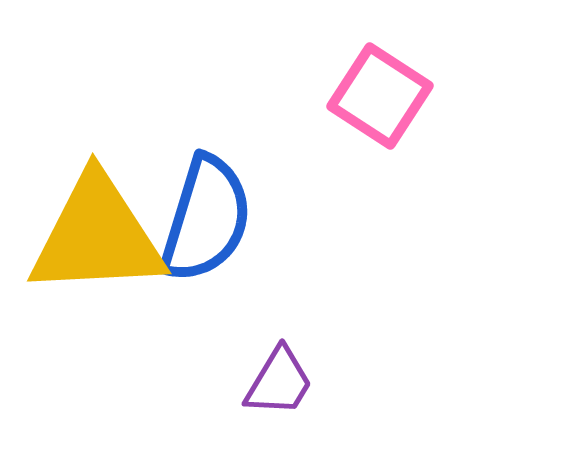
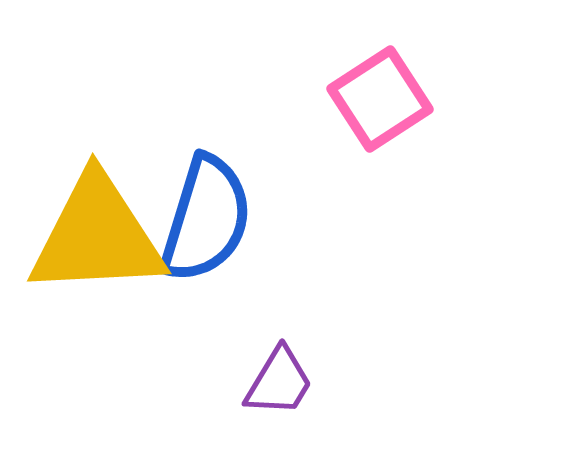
pink square: moved 3 px down; rotated 24 degrees clockwise
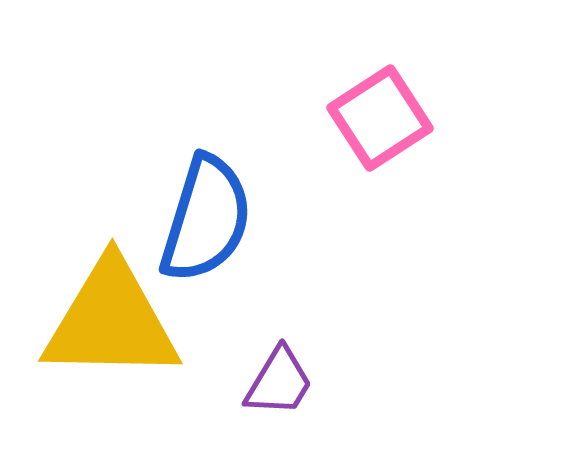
pink square: moved 19 px down
yellow triangle: moved 14 px right, 85 px down; rotated 4 degrees clockwise
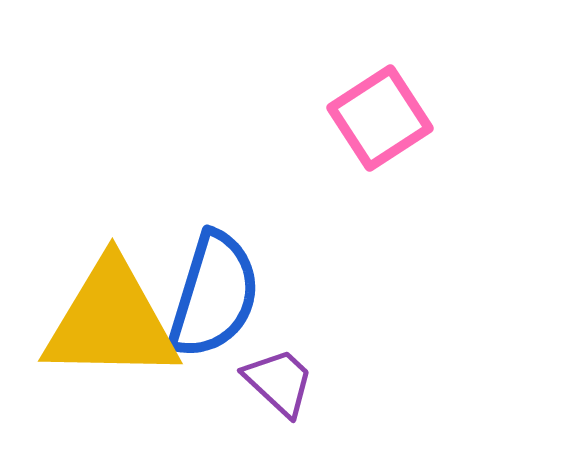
blue semicircle: moved 8 px right, 76 px down
purple trapezoid: rotated 78 degrees counterclockwise
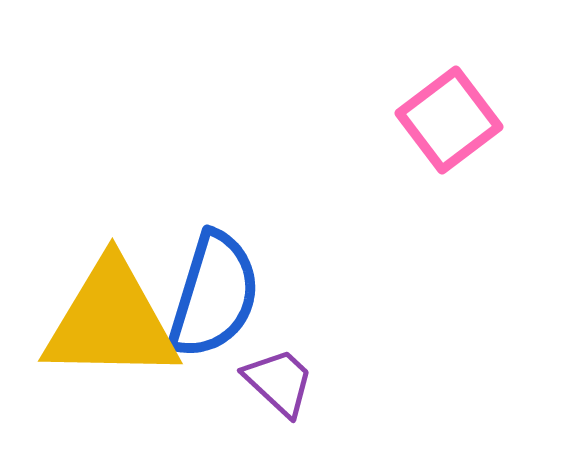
pink square: moved 69 px right, 2 px down; rotated 4 degrees counterclockwise
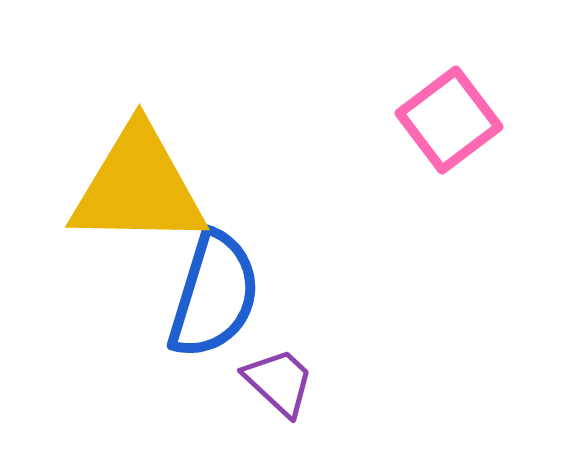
yellow triangle: moved 27 px right, 134 px up
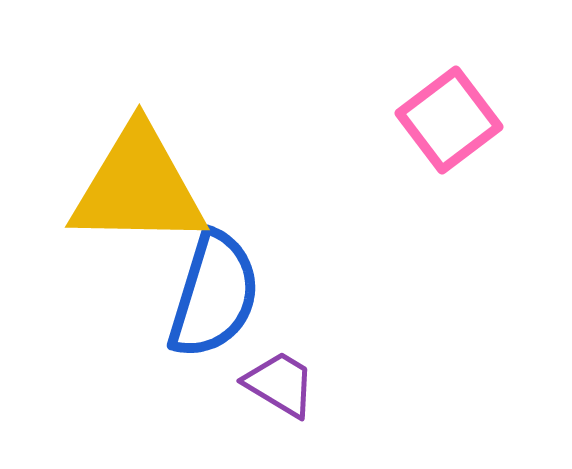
purple trapezoid: moved 1 px right, 2 px down; rotated 12 degrees counterclockwise
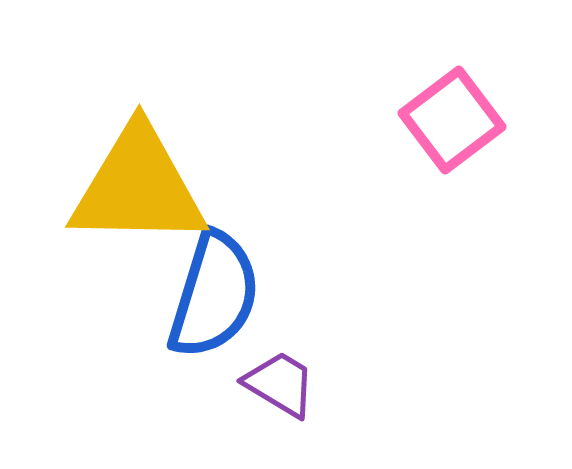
pink square: moved 3 px right
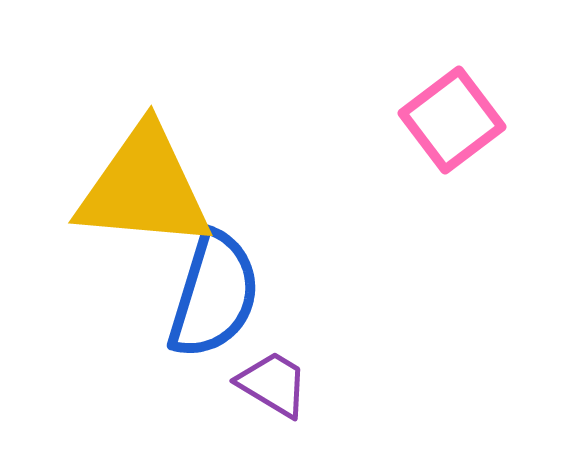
yellow triangle: moved 6 px right, 1 px down; rotated 4 degrees clockwise
purple trapezoid: moved 7 px left
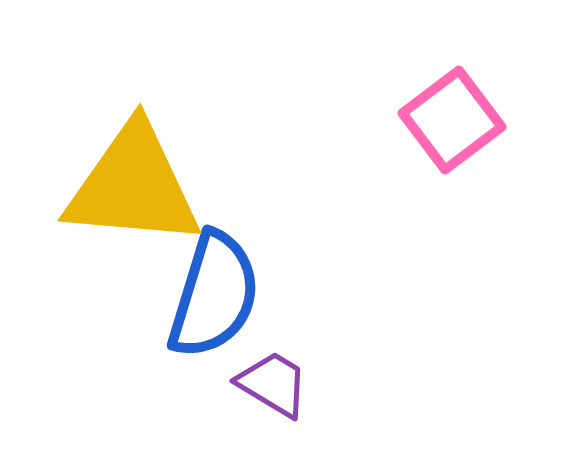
yellow triangle: moved 11 px left, 2 px up
